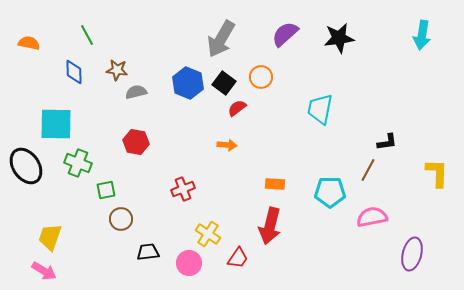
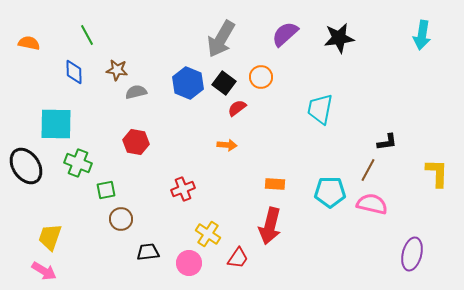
pink semicircle: moved 13 px up; rotated 24 degrees clockwise
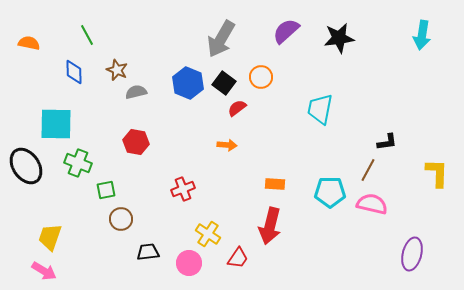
purple semicircle: moved 1 px right, 3 px up
brown star: rotated 15 degrees clockwise
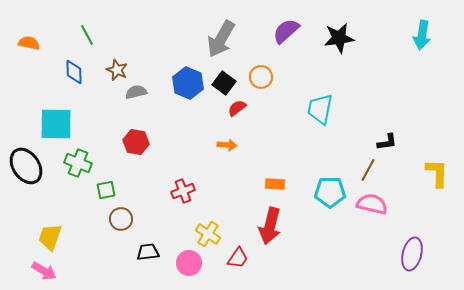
red cross: moved 2 px down
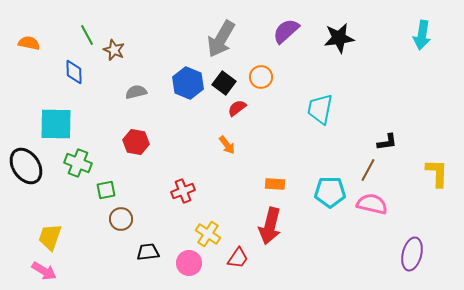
brown star: moved 3 px left, 20 px up
orange arrow: rotated 48 degrees clockwise
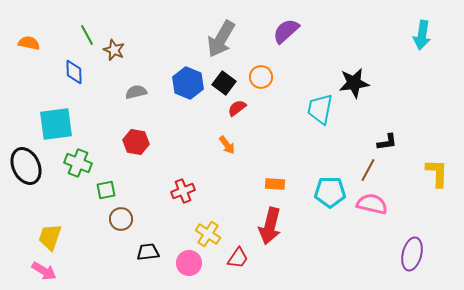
black star: moved 15 px right, 45 px down
cyan square: rotated 9 degrees counterclockwise
black ellipse: rotated 9 degrees clockwise
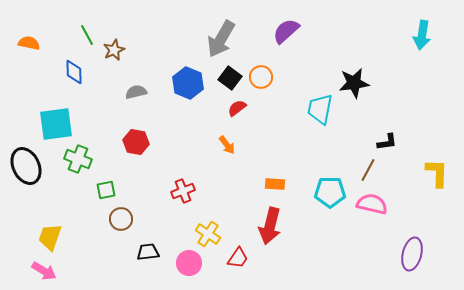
brown star: rotated 25 degrees clockwise
black square: moved 6 px right, 5 px up
green cross: moved 4 px up
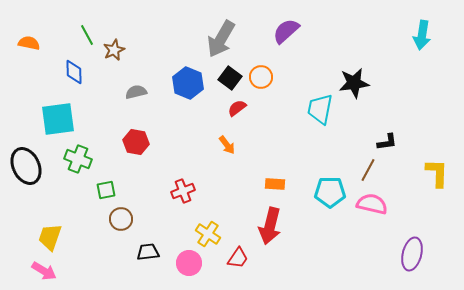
cyan square: moved 2 px right, 5 px up
